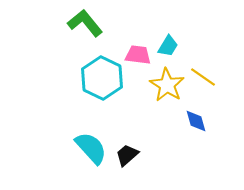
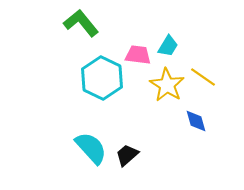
green L-shape: moved 4 px left
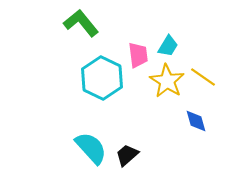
pink trapezoid: rotated 76 degrees clockwise
yellow star: moved 4 px up
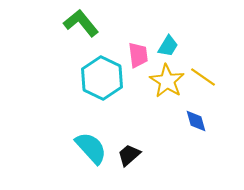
black trapezoid: moved 2 px right
